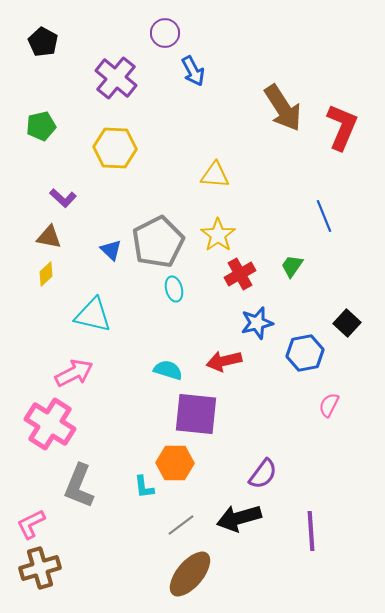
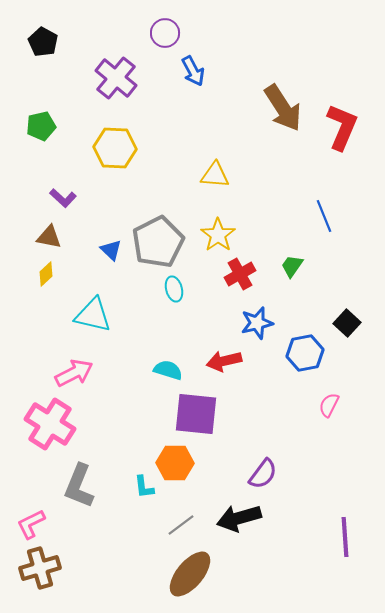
purple line: moved 34 px right, 6 px down
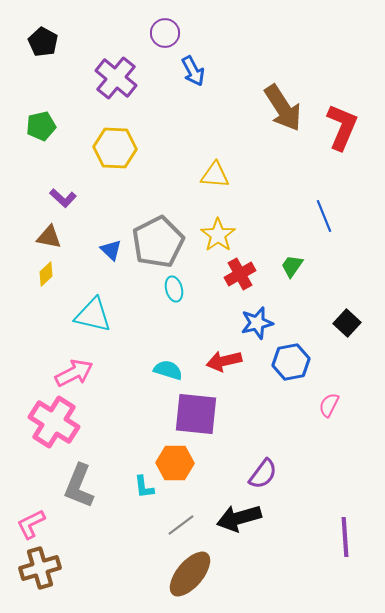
blue hexagon: moved 14 px left, 9 px down
pink cross: moved 4 px right, 2 px up
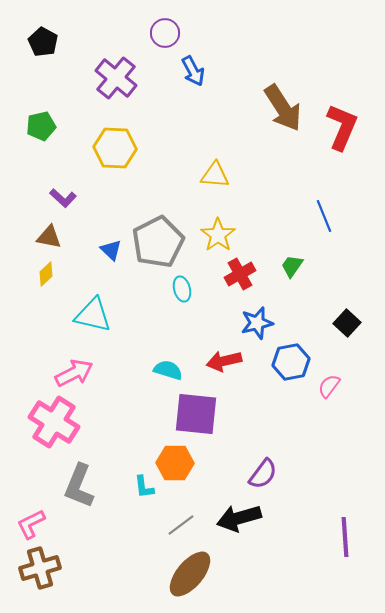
cyan ellipse: moved 8 px right
pink semicircle: moved 19 px up; rotated 10 degrees clockwise
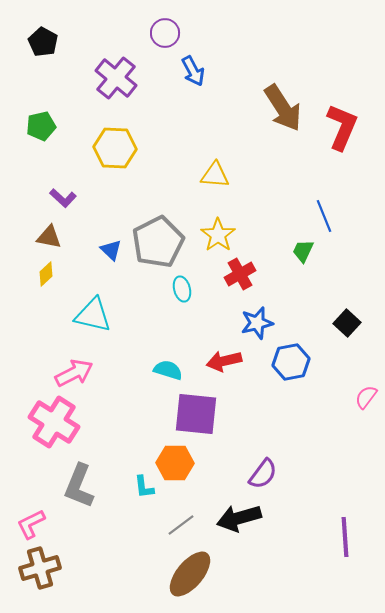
green trapezoid: moved 11 px right, 15 px up; rotated 10 degrees counterclockwise
pink semicircle: moved 37 px right, 11 px down
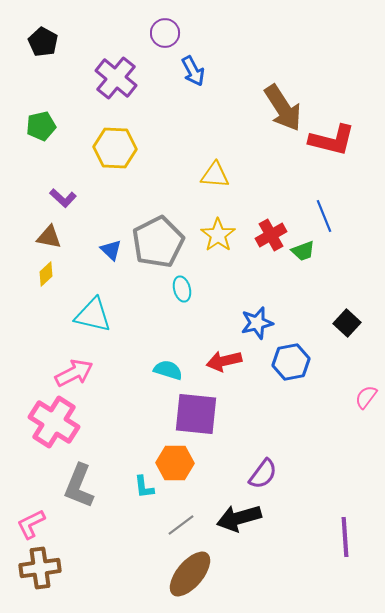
red L-shape: moved 10 px left, 13 px down; rotated 81 degrees clockwise
green trapezoid: rotated 135 degrees counterclockwise
red cross: moved 31 px right, 39 px up
brown cross: rotated 9 degrees clockwise
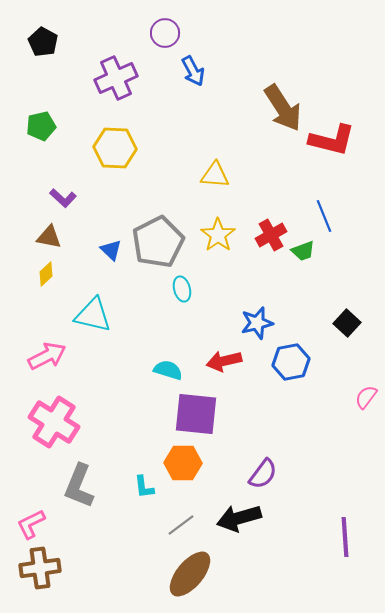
purple cross: rotated 27 degrees clockwise
pink arrow: moved 27 px left, 17 px up
orange hexagon: moved 8 px right
